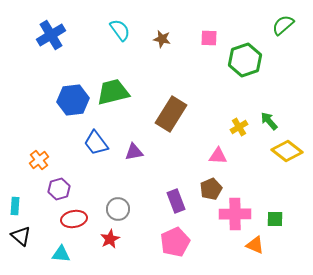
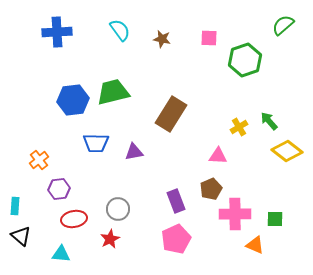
blue cross: moved 6 px right, 3 px up; rotated 28 degrees clockwise
blue trapezoid: rotated 52 degrees counterclockwise
purple hexagon: rotated 10 degrees clockwise
pink pentagon: moved 1 px right, 3 px up
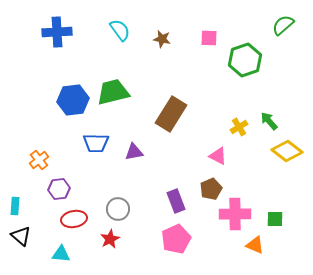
pink triangle: rotated 24 degrees clockwise
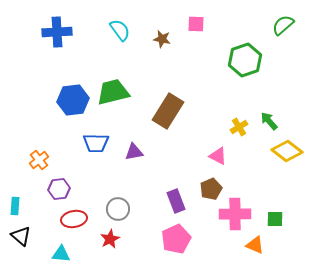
pink square: moved 13 px left, 14 px up
brown rectangle: moved 3 px left, 3 px up
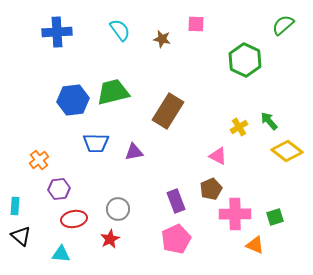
green hexagon: rotated 16 degrees counterclockwise
green square: moved 2 px up; rotated 18 degrees counterclockwise
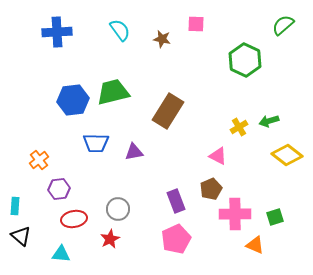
green arrow: rotated 66 degrees counterclockwise
yellow diamond: moved 4 px down
